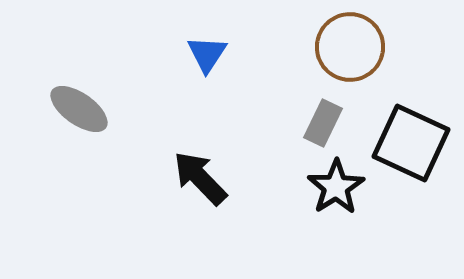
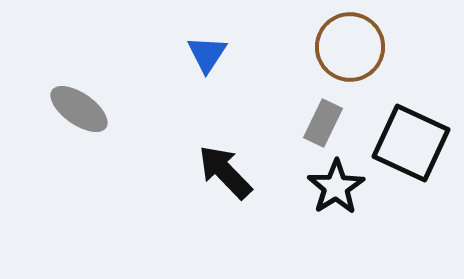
black arrow: moved 25 px right, 6 px up
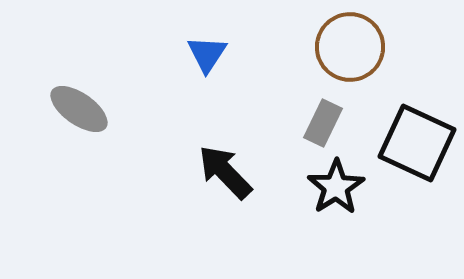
black square: moved 6 px right
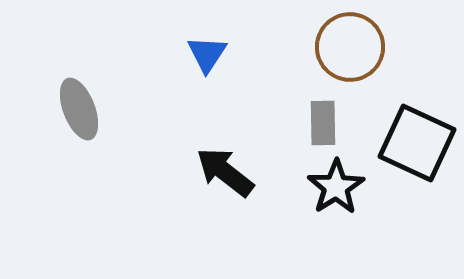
gray ellipse: rotated 34 degrees clockwise
gray rectangle: rotated 27 degrees counterclockwise
black arrow: rotated 8 degrees counterclockwise
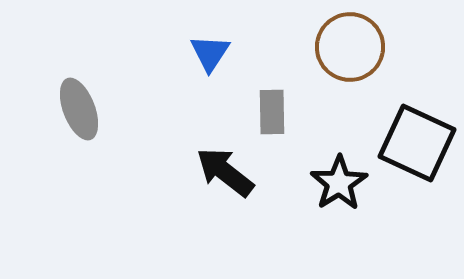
blue triangle: moved 3 px right, 1 px up
gray rectangle: moved 51 px left, 11 px up
black star: moved 3 px right, 4 px up
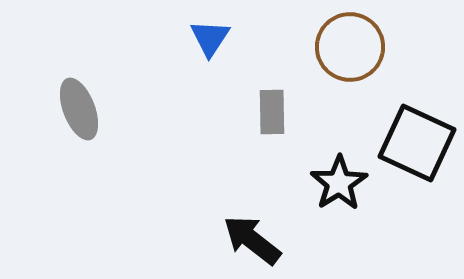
blue triangle: moved 15 px up
black arrow: moved 27 px right, 68 px down
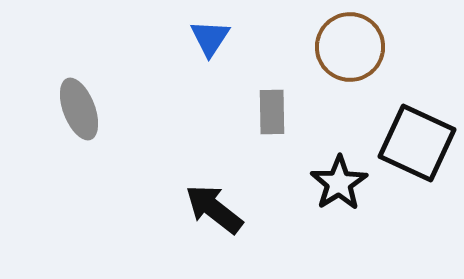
black arrow: moved 38 px left, 31 px up
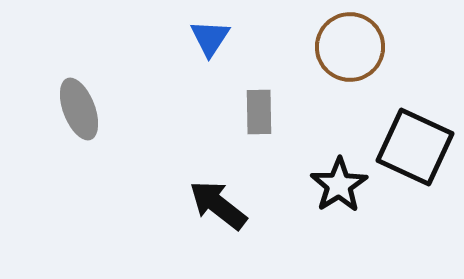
gray rectangle: moved 13 px left
black square: moved 2 px left, 4 px down
black star: moved 2 px down
black arrow: moved 4 px right, 4 px up
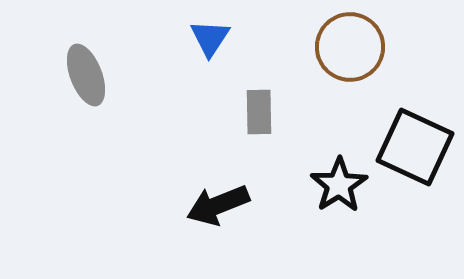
gray ellipse: moved 7 px right, 34 px up
black arrow: rotated 60 degrees counterclockwise
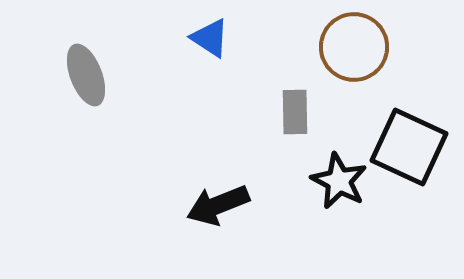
blue triangle: rotated 30 degrees counterclockwise
brown circle: moved 4 px right
gray rectangle: moved 36 px right
black square: moved 6 px left
black star: moved 4 px up; rotated 12 degrees counterclockwise
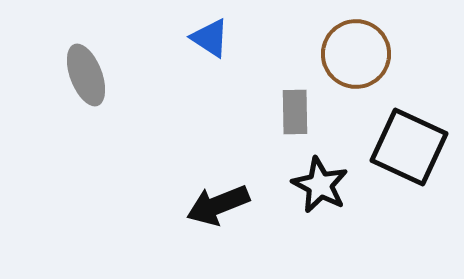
brown circle: moved 2 px right, 7 px down
black star: moved 19 px left, 4 px down
